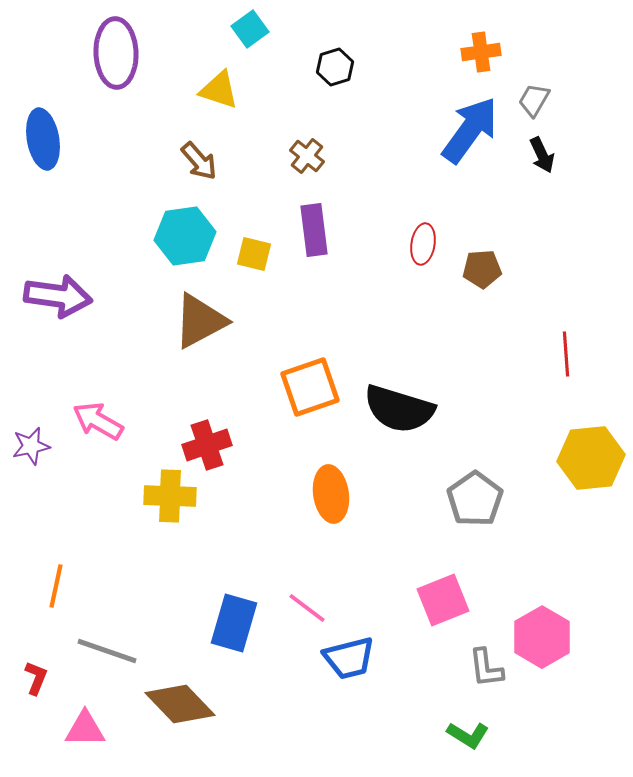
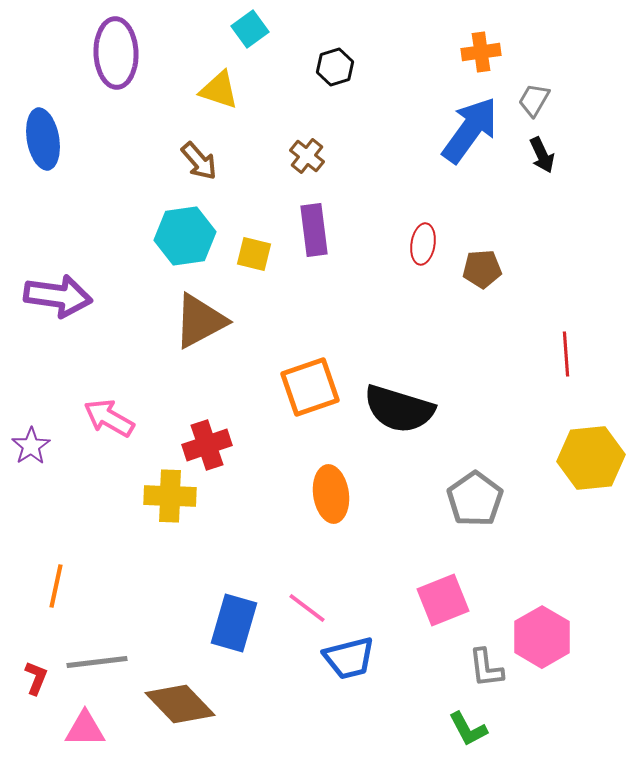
pink arrow: moved 11 px right, 3 px up
purple star: rotated 21 degrees counterclockwise
gray line: moved 10 px left, 11 px down; rotated 26 degrees counterclockwise
green L-shape: moved 6 px up; rotated 30 degrees clockwise
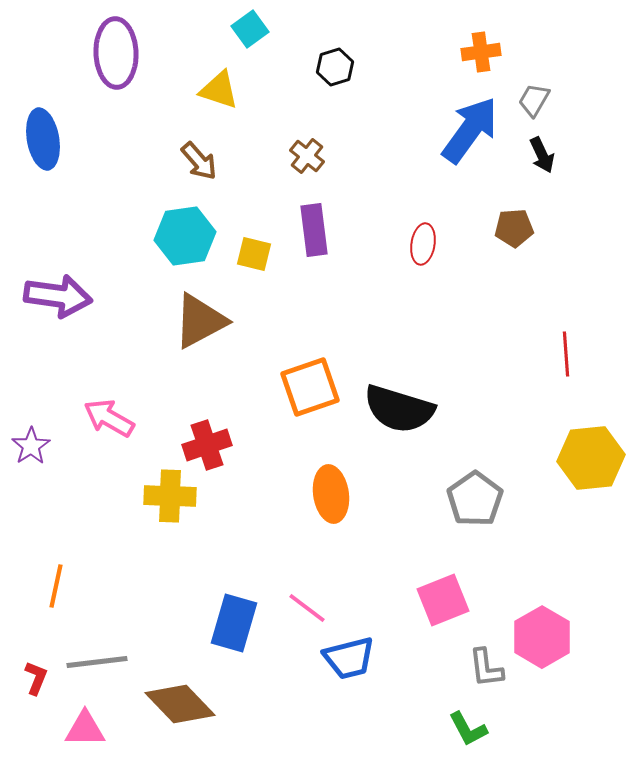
brown pentagon: moved 32 px right, 41 px up
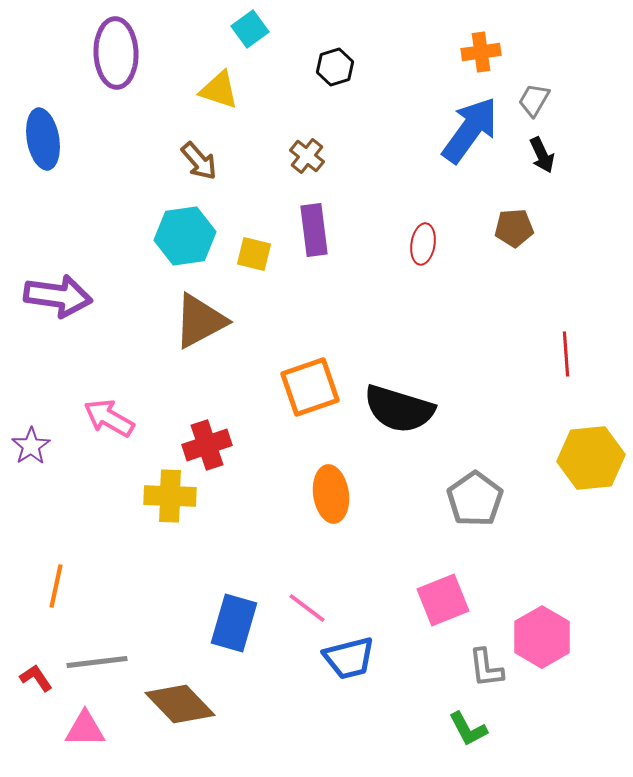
red L-shape: rotated 56 degrees counterclockwise
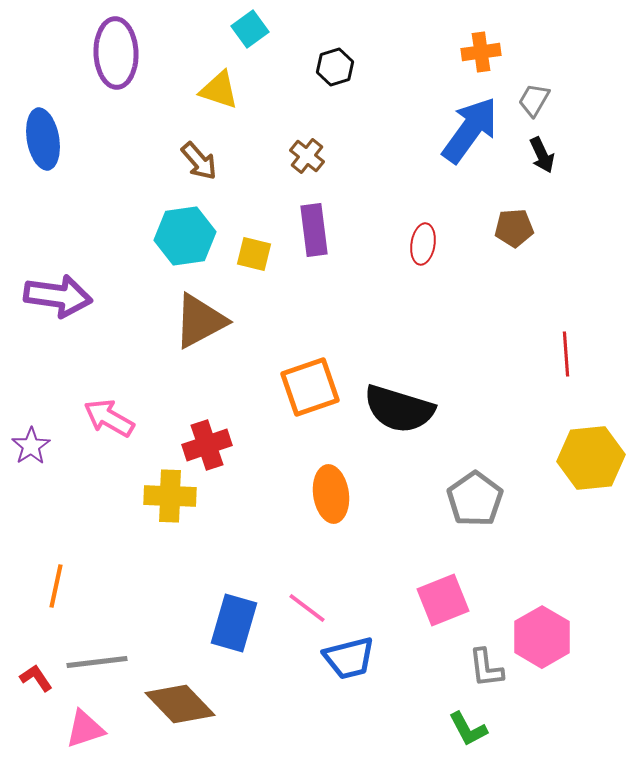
pink triangle: rotated 18 degrees counterclockwise
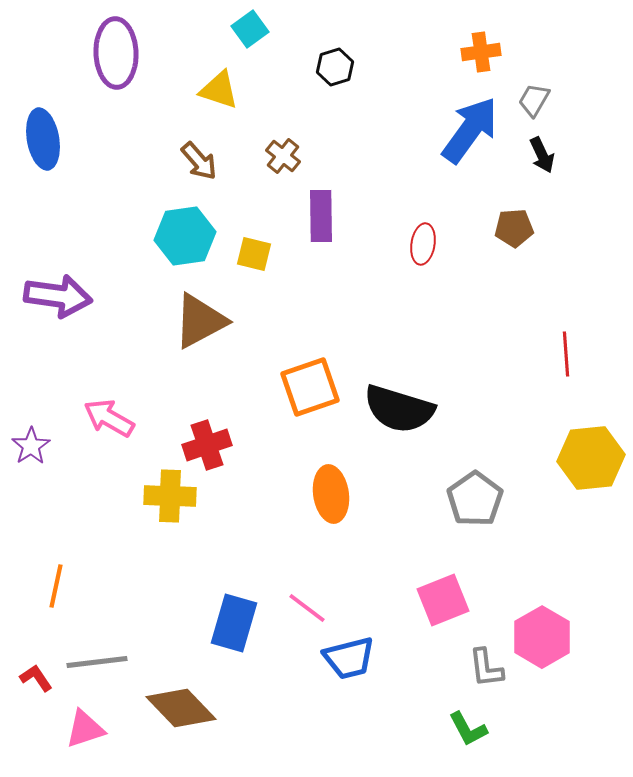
brown cross: moved 24 px left
purple rectangle: moved 7 px right, 14 px up; rotated 6 degrees clockwise
brown diamond: moved 1 px right, 4 px down
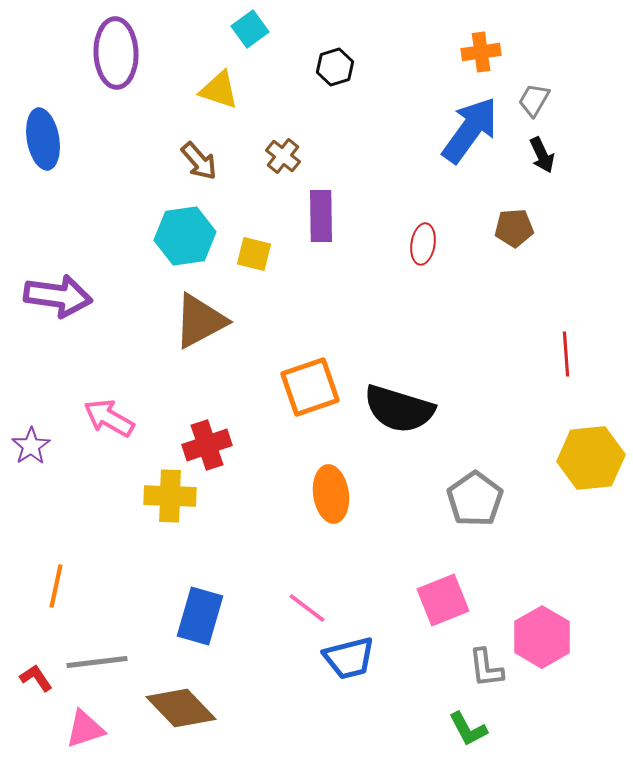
blue rectangle: moved 34 px left, 7 px up
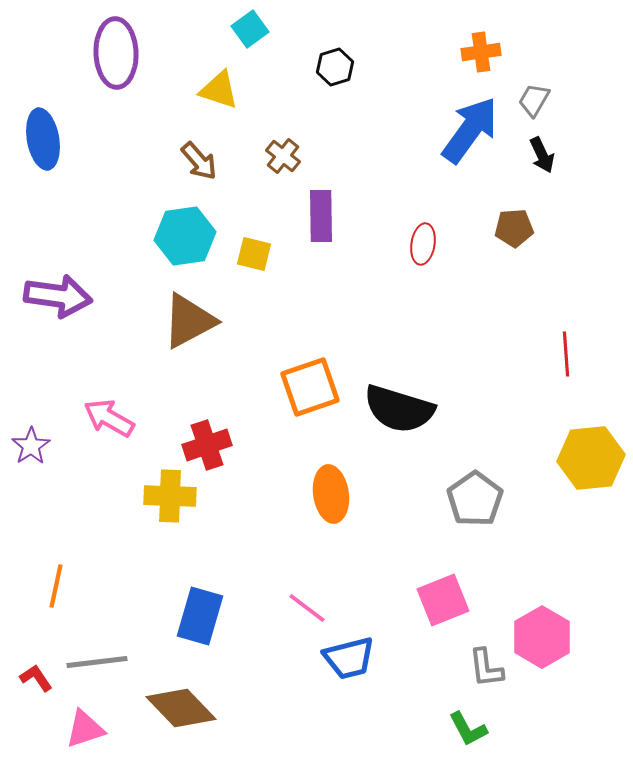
brown triangle: moved 11 px left
